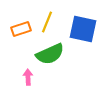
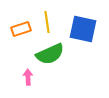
yellow line: rotated 30 degrees counterclockwise
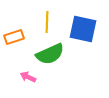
yellow line: rotated 10 degrees clockwise
orange rectangle: moved 7 px left, 8 px down
pink arrow: rotated 63 degrees counterclockwise
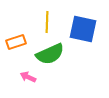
orange rectangle: moved 2 px right, 5 px down
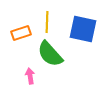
orange rectangle: moved 5 px right, 9 px up
green semicircle: rotated 72 degrees clockwise
pink arrow: moved 2 px right, 1 px up; rotated 56 degrees clockwise
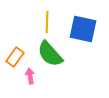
orange rectangle: moved 6 px left, 24 px down; rotated 36 degrees counterclockwise
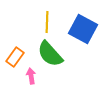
blue square: rotated 16 degrees clockwise
pink arrow: moved 1 px right
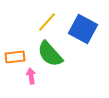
yellow line: rotated 40 degrees clockwise
orange rectangle: rotated 48 degrees clockwise
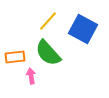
yellow line: moved 1 px right, 1 px up
green semicircle: moved 2 px left, 1 px up
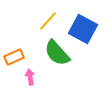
green semicircle: moved 9 px right
orange rectangle: moved 1 px left; rotated 18 degrees counterclockwise
pink arrow: moved 1 px left, 1 px down
